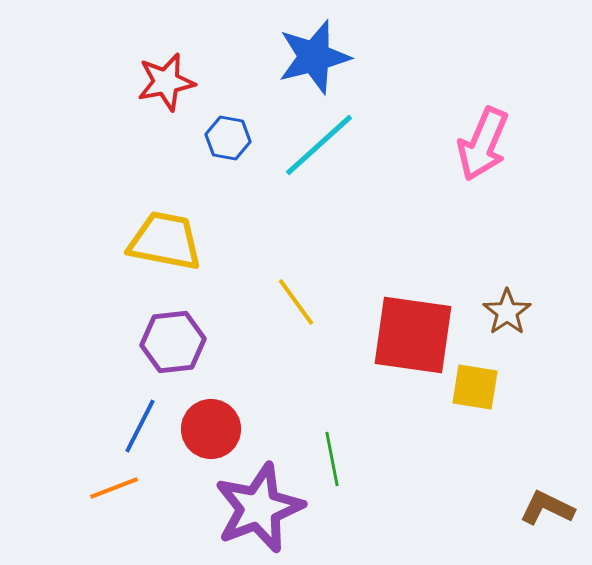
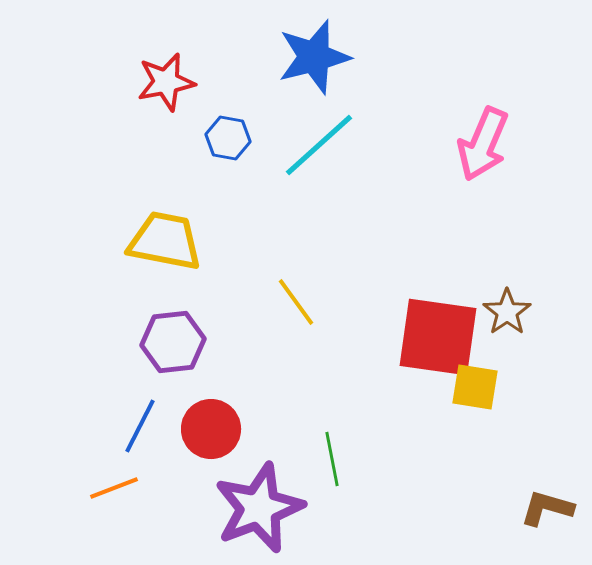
red square: moved 25 px right, 2 px down
brown L-shape: rotated 10 degrees counterclockwise
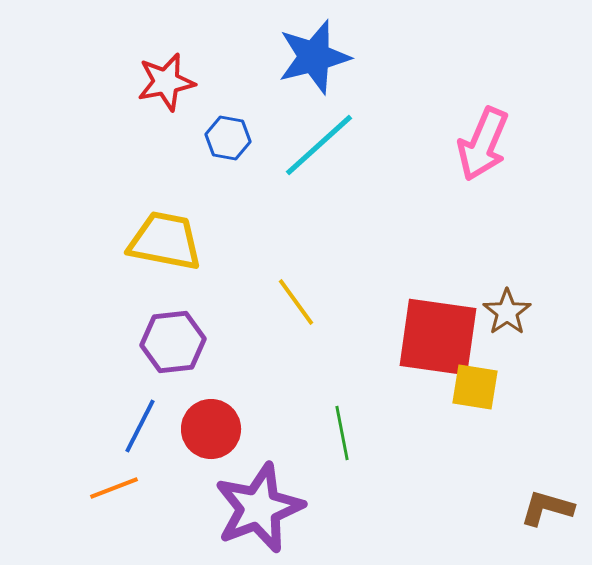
green line: moved 10 px right, 26 px up
